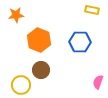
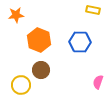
yellow rectangle: moved 1 px right
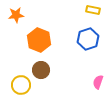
blue hexagon: moved 8 px right, 3 px up; rotated 20 degrees counterclockwise
